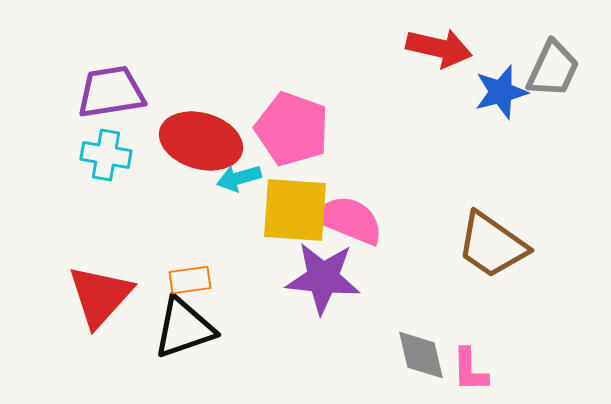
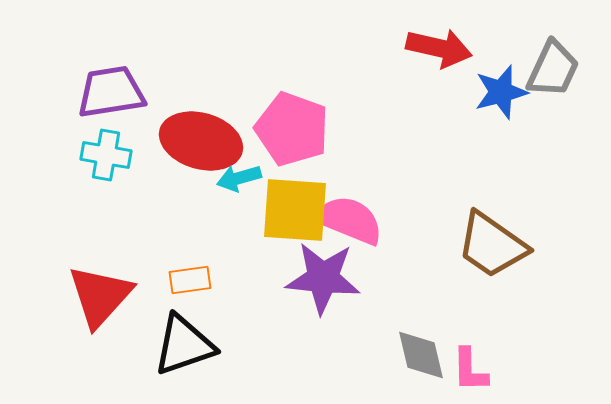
black triangle: moved 17 px down
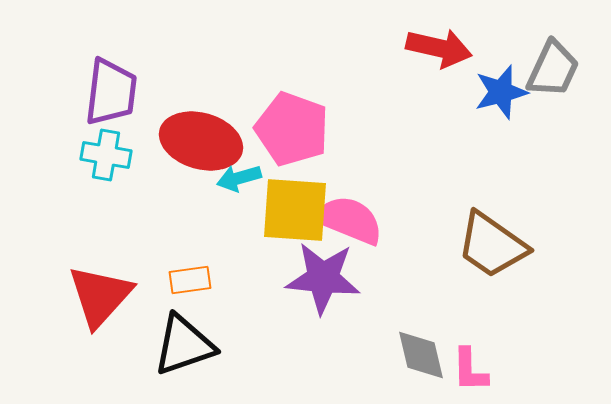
purple trapezoid: rotated 106 degrees clockwise
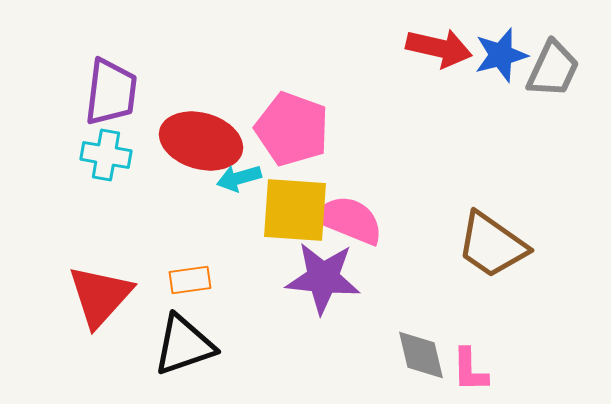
blue star: moved 37 px up
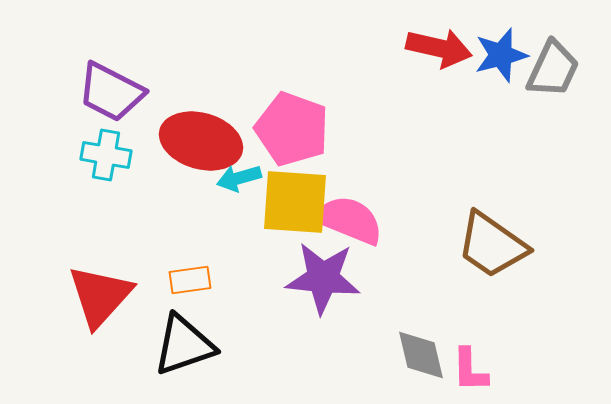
purple trapezoid: rotated 110 degrees clockwise
yellow square: moved 8 px up
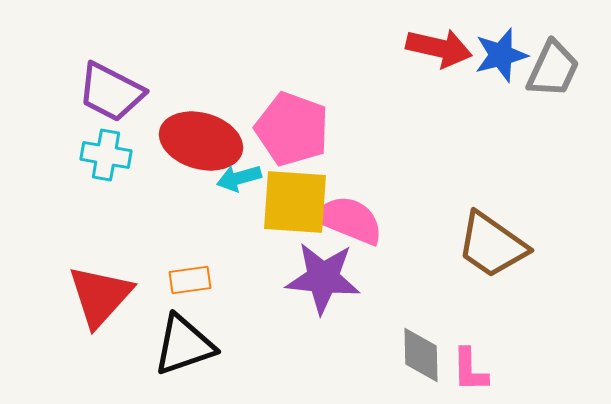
gray diamond: rotated 12 degrees clockwise
